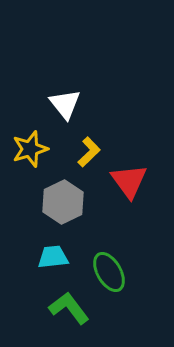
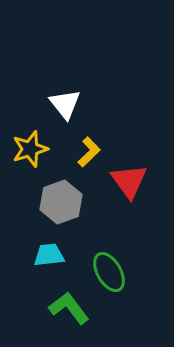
gray hexagon: moved 2 px left; rotated 6 degrees clockwise
cyan trapezoid: moved 4 px left, 2 px up
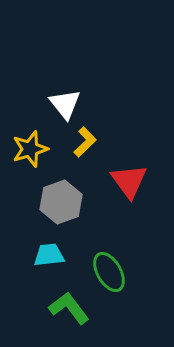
yellow L-shape: moved 4 px left, 10 px up
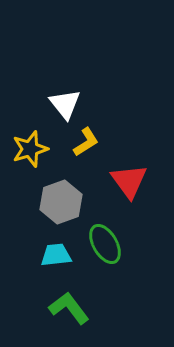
yellow L-shape: moved 1 px right; rotated 12 degrees clockwise
cyan trapezoid: moved 7 px right
green ellipse: moved 4 px left, 28 px up
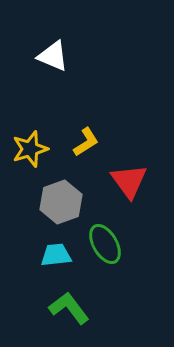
white triangle: moved 12 px left, 48 px up; rotated 28 degrees counterclockwise
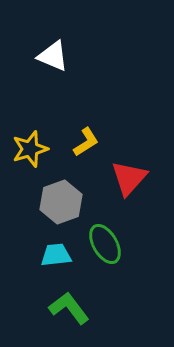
red triangle: moved 3 px up; rotated 18 degrees clockwise
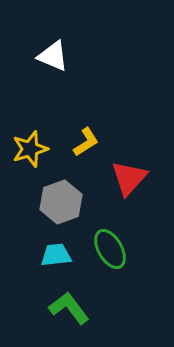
green ellipse: moved 5 px right, 5 px down
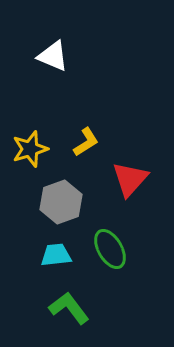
red triangle: moved 1 px right, 1 px down
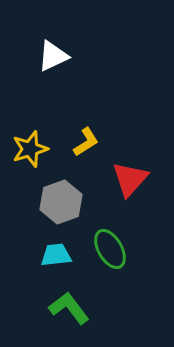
white triangle: rotated 48 degrees counterclockwise
